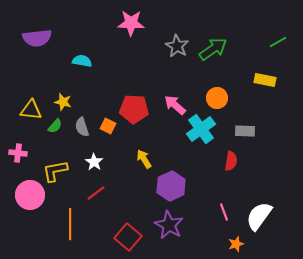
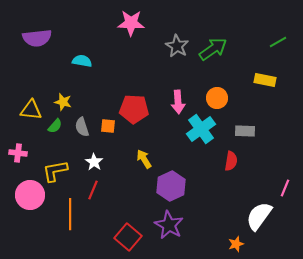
pink arrow: moved 3 px right, 3 px up; rotated 135 degrees counterclockwise
orange square: rotated 21 degrees counterclockwise
red line: moved 3 px left, 3 px up; rotated 30 degrees counterclockwise
pink line: moved 61 px right, 24 px up; rotated 42 degrees clockwise
orange line: moved 10 px up
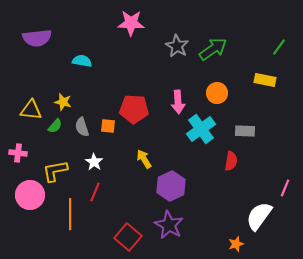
green line: moved 1 px right, 5 px down; rotated 24 degrees counterclockwise
orange circle: moved 5 px up
red line: moved 2 px right, 2 px down
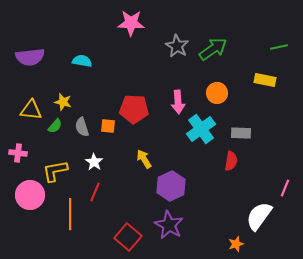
purple semicircle: moved 7 px left, 19 px down
green line: rotated 42 degrees clockwise
gray rectangle: moved 4 px left, 2 px down
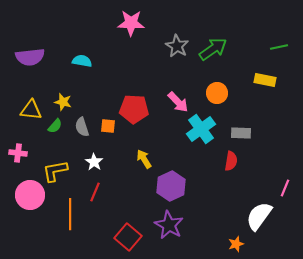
pink arrow: rotated 40 degrees counterclockwise
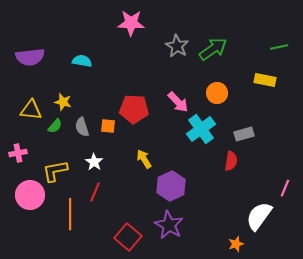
gray rectangle: moved 3 px right, 1 px down; rotated 18 degrees counterclockwise
pink cross: rotated 18 degrees counterclockwise
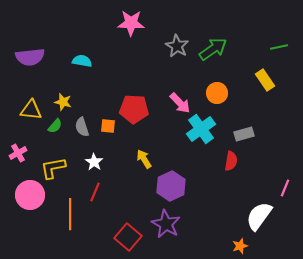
yellow rectangle: rotated 45 degrees clockwise
pink arrow: moved 2 px right, 1 px down
pink cross: rotated 18 degrees counterclockwise
yellow L-shape: moved 2 px left, 3 px up
purple star: moved 3 px left, 1 px up
orange star: moved 4 px right, 2 px down
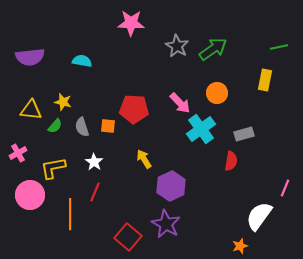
yellow rectangle: rotated 45 degrees clockwise
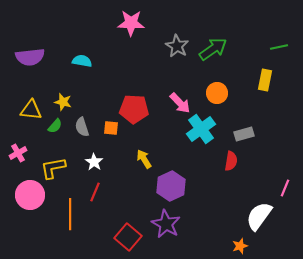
orange square: moved 3 px right, 2 px down
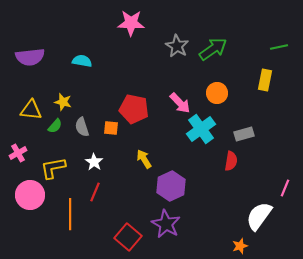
red pentagon: rotated 8 degrees clockwise
